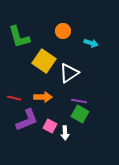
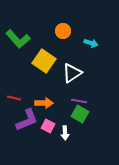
green L-shape: moved 1 px left, 2 px down; rotated 25 degrees counterclockwise
white triangle: moved 3 px right
orange arrow: moved 1 px right, 6 px down
pink square: moved 2 px left
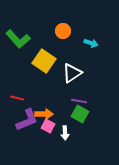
red line: moved 3 px right
orange arrow: moved 11 px down
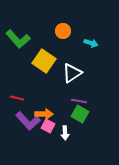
purple L-shape: moved 1 px right, 1 px down; rotated 70 degrees clockwise
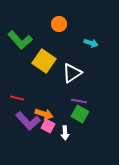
orange circle: moved 4 px left, 7 px up
green L-shape: moved 2 px right, 1 px down
orange arrow: rotated 18 degrees clockwise
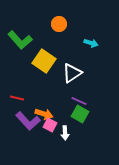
purple line: rotated 14 degrees clockwise
pink square: moved 2 px right, 1 px up
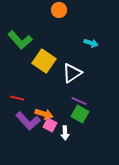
orange circle: moved 14 px up
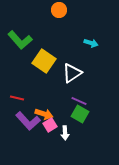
pink square: rotated 32 degrees clockwise
